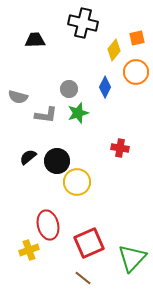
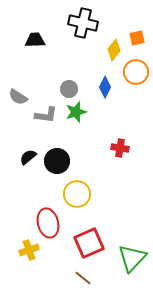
gray semicircle: rotated 18 degrees clockwise
green star: moved 2 px left, 1 px up
yellow circle: moved 12 px down
red ellipse: moved 2 px up
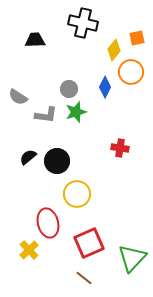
orange circle: moved 5 px left
yellow cross: rotated 24 degrees counterclockwise
brown line: moved 1 px right
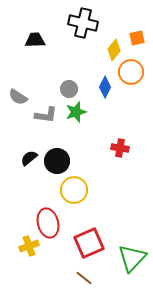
black semicircle: moved 1 px right, 1 px down
yellow circle: moved 3 px left, 4 px up
yellow cross: moved 4 px up; rotated 24 degrees clockwise
